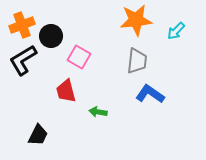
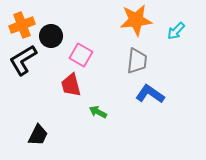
pink square: moved 2 px right, 2 px up
red trapezoid: moved 5 px right, 6 px up
green arrow: rotated 18 degrees clockwise
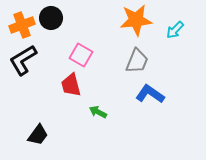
cyan arrow: moved 1 px left, 1 px up
black circle: moved 18 px up
gray trapezoid: rotated 16 degrees clockwise
black trapezoid: rotated 10 degrees clockwise
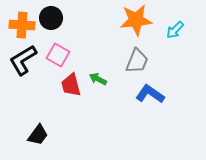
orange cross: rotated 25 degrees clockwise
pink square: moved 23 px left
green arrow: moved 33 px up
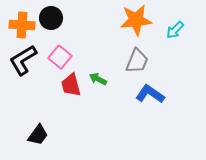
pink square: moved 2 px right, 2 px down; rotated 10 degrees clockwise
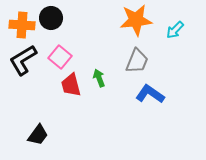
green arrow: moved 1 px right, 1 px up; rotated 42 degrees clockwise
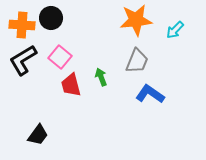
green arrow: moved 2 px right, 1 px up
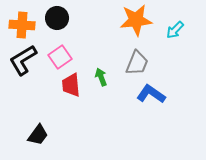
black circle: moved 6 px right
pink square: rotated 15 degrees clockwise
gray trapezoid: moved 2 px down
red trapezoid: rotated 10 degrees clockwise
blue L-shape: moved 1 px right
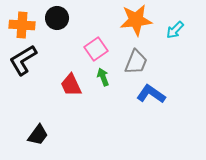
pink square: moved 36 px right, 8 px up
gray trapezoid: moved 1 px left, 1 px up
green arrow: moved 2 px right
red trapezoid: rotated 20 degrees counterclockwise
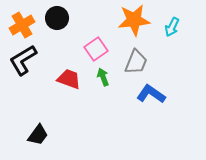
orange star: moved 2 px left
orange cross: rotated 35 degrees counterclockwise
cyan arrow: moved 3 px left, 3 px up; rotated 18 degrees counterclockwise
red trapezoid: moved 2 px left, 6 px up; rotated 135 degrees clockwise
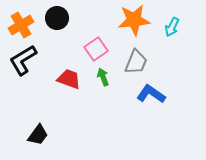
orange cross: moved 1 px left
